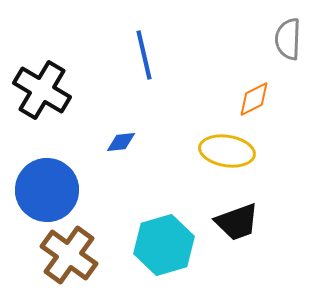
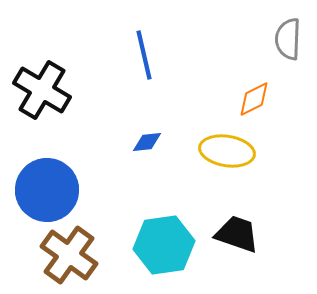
blue diamond: moved 26 px right
black trapezoid: moved 12 px down; rotated 141 degrees counterclockwise
cyan hexagon: rotated 8 degrees clockwise
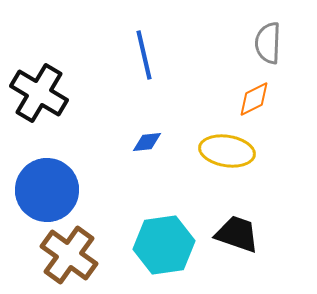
gray semicircle: moved 20 px left, 4 px down
black cross: moved 3 px left, 3 px down
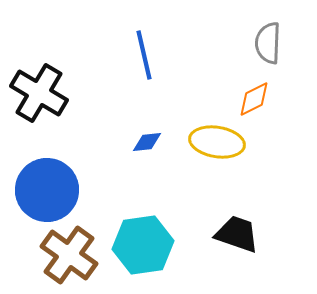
yellow ellipse: moved 10 px left, 9 px up
cyan hexagon: moved 21 px left
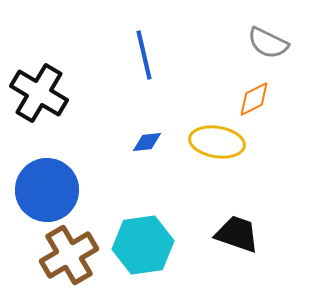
gray semicircle: rotated 66 degrees counterclockwise
brown cross: rotated 24 degrees clockwise
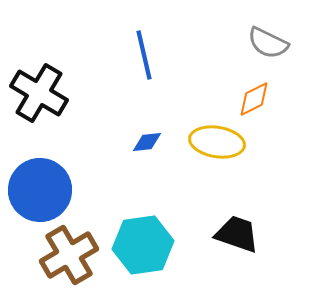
blue circle: moved 7 px left
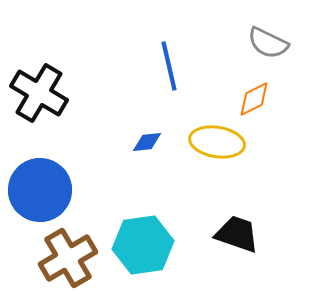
blue line: moved 25 px right, 11 px down
brown cross: moved 1 px left, 3 px down
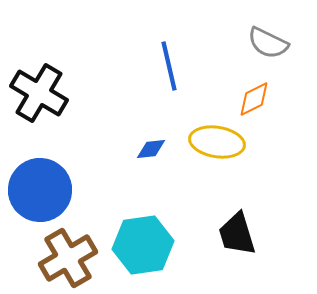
blue diamond: moved 4 px right, 7 px down
black trapezoid: rotated 126 degrees counterclockwise
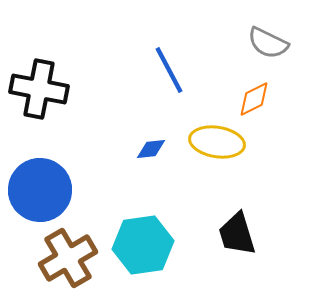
blue line: moved 4 px down; rotated 15 degrees counterclockwise
black cross: moved 4 px up; rotated 20 degrees counterclockwise
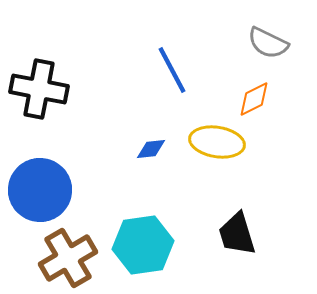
blue line: moved 3 px right
